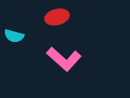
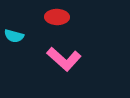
red ellipse: rotated 15 degrees clockwise
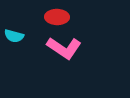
pink L-shape: moved 11 px up; rotated 8 degrees counterclockwise
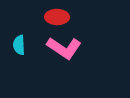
cyan semicircle: moved 5 px right, 9 px down; rotated 72 degrees clockwise
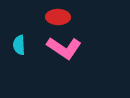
red ellipse: moved 1 px right
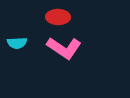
cyan semicircle: moved 2 px left, 2 px up; rotated 90 degrees counterclockwise
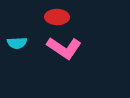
red ellipse: moved 1 px left
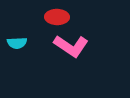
pink L-shape: moved 7 px right, 2 px up
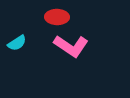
cyan semicircle: rotated 30 degrees counterclockwise
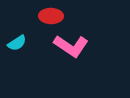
red ellipse: moved 6 px left, 1 px up
